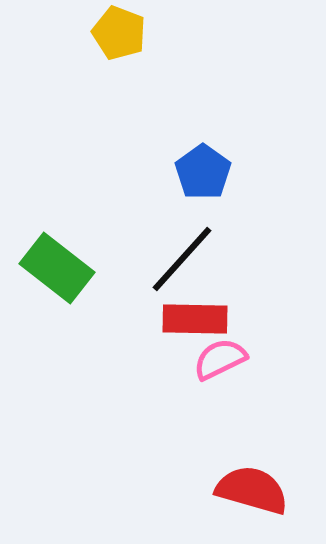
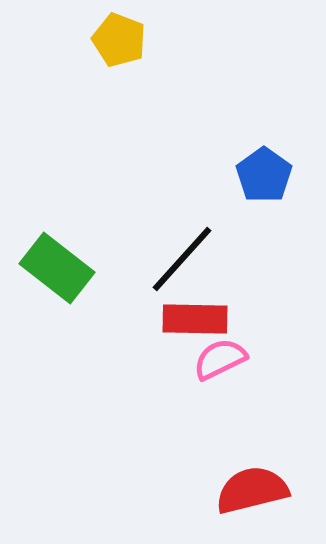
yellow pentagon: moved 7 px down
blue pentagon: moved 61 px right, 3 px down
red semicircle: rotated 30 degrees counterclockwise
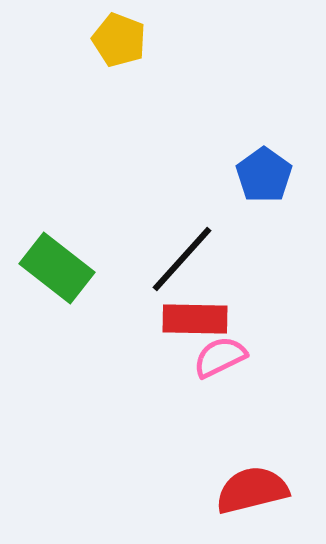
pink semicircle: moved 2 px up
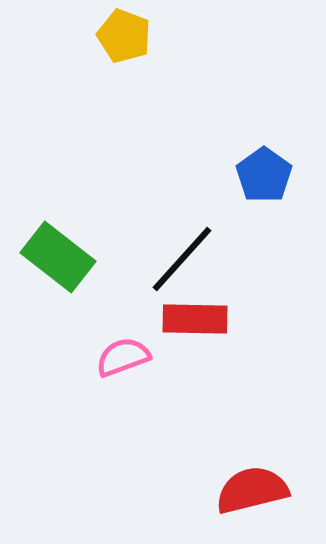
yellow pentagon: moved 5 px right, 4 px up
green rectangle: moved 1 px right, 11 px up
pink semicircle: moved 97 px left; rotated 6 degrees clockwise
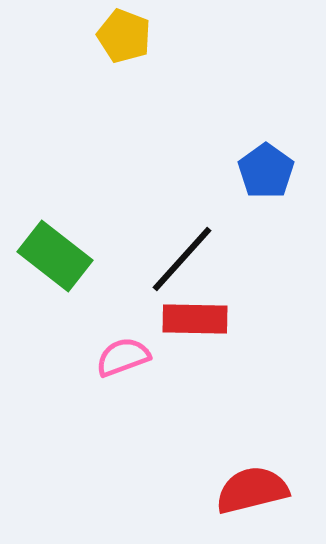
blue pentagon: moved 2 px right, 4 px up
green rectangle: moved 3 px left, 1 px up
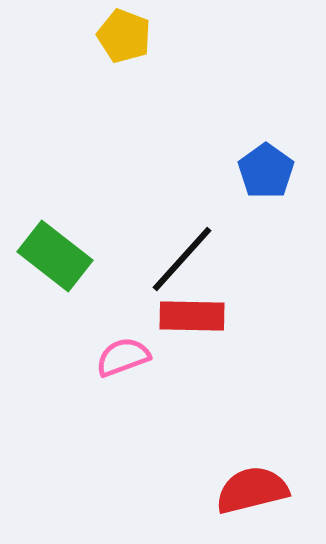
red rectangle: moved 3 px left, 3 px up
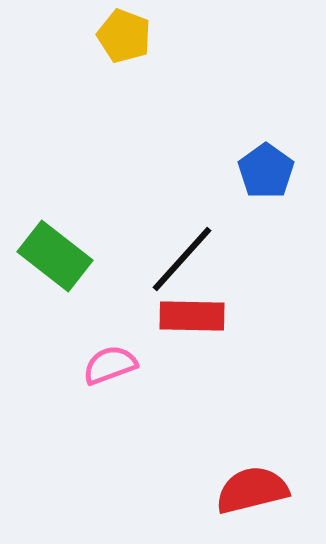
pink semicircle: moved 13 px left, 8 px down
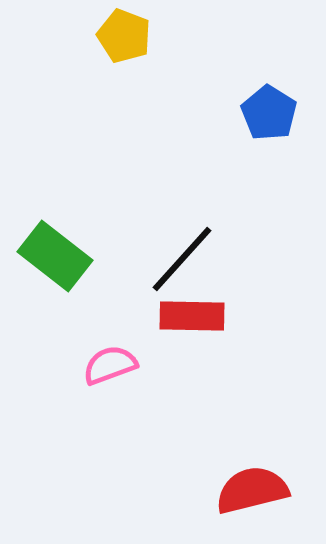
blue pentagon: moved 3 px right, 58 px up; rotated 4 degrees counterclockwise
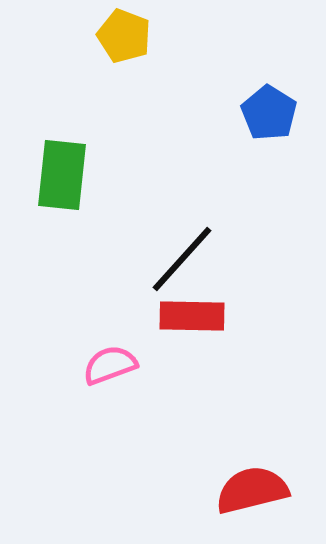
green rectangle: moved 7 px right, 81 px up; rotated 58 degrees clockwise
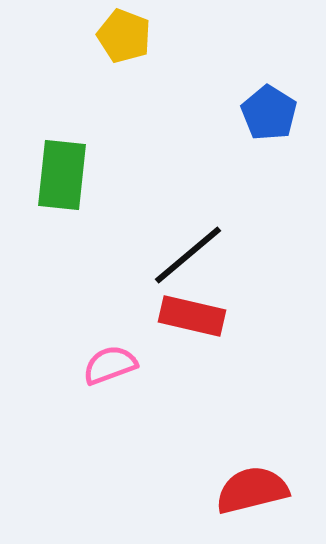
black line: moved 6 px right, 4 px up; rotated 8 degrees clockwise
red rectangle: rotated 12 degrees clockwise
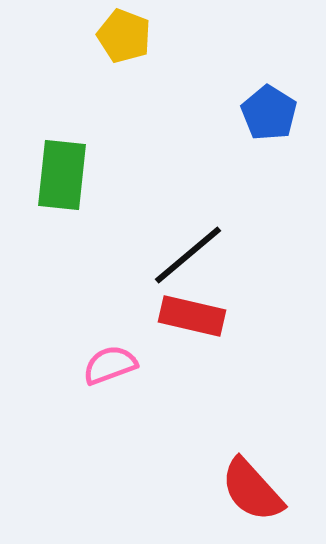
red semicircle: rotated 118 degrees counterclockwise
